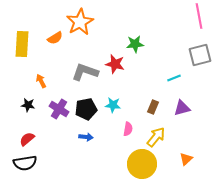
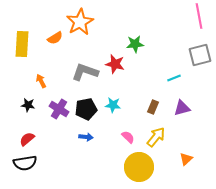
pink semicircle: moved 8 px down; rotated 56 degrees counterclockwise
yellow circle: moved 3 px left, 3 px down
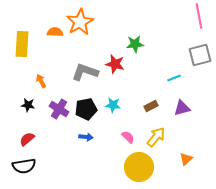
orange semicircle: moved 6 px up; rotated 147 degrees counterclockwise
brown rectangle: moved 2 px left, 1 px up; rotated 40 degrees clockwise
black semicircle: moved 1 px left, 3 px down
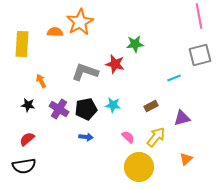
purple triangle: moved 10 px down
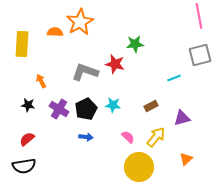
black pentagon: rotated 15 degrees counterclockwise
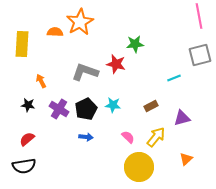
red star: moved 1 px right
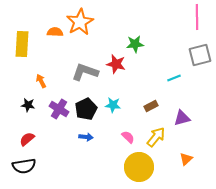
pink line: moved 2 px left, 1 px down; rotated 10 degrees clockwise
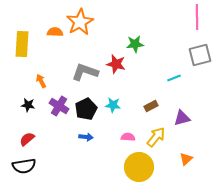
purple cross: moved 3 px up
pink semicircle: rotated 40 degrees counterclockwise
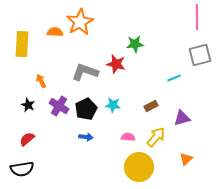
black star: rotated 16 degrees clockwise
black semicircle: moved 2 px left, 3 px down
